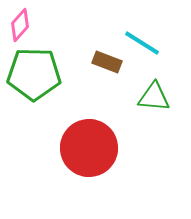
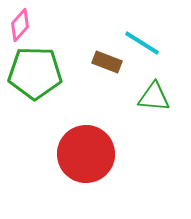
green pentagon: moved 1 px right, 1 px up
red circle: moved 3 px left, 6 px down
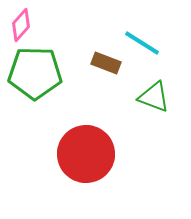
pink diamond: moved 1 px right
brown rectangle: moved 1 px left, 1 px down
green triangle: rotated 16 degrees clockwise
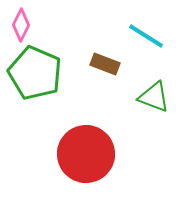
pink diamond: rotated 16 degrees counterclockwise
cyan line: moved 4 px right, 7 px up
brown rectangle: moved 1 px left, 1 px down
green pentagon: rotated 22 degrees clockwise
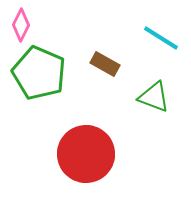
cyan line: moved 15 px right, 2 px down
brown rectangle: rotated 8 degrees clockwise
green pentagon: moved 4 px right
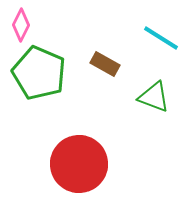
red circle: moved 7 px left, 10 px down
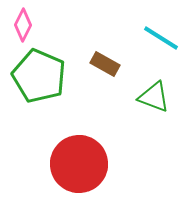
pink diamond: moved 2 px right
green pentagon: moved 3 px down
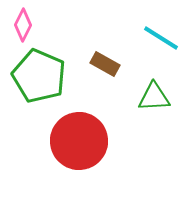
green triangle: rotated 24 degrees counterclockwise
red circle: moved 23 px up
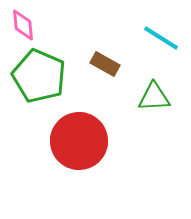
pink diamond: rotated 32 degrees counterclockwise
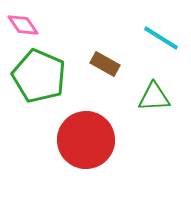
pink diamond: rotated 28 degrees counterclockwise
red circle: moved 7 px right, 1 px up
